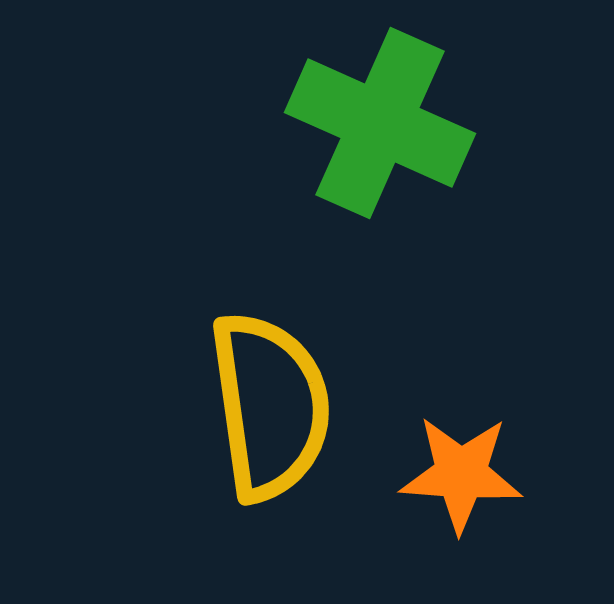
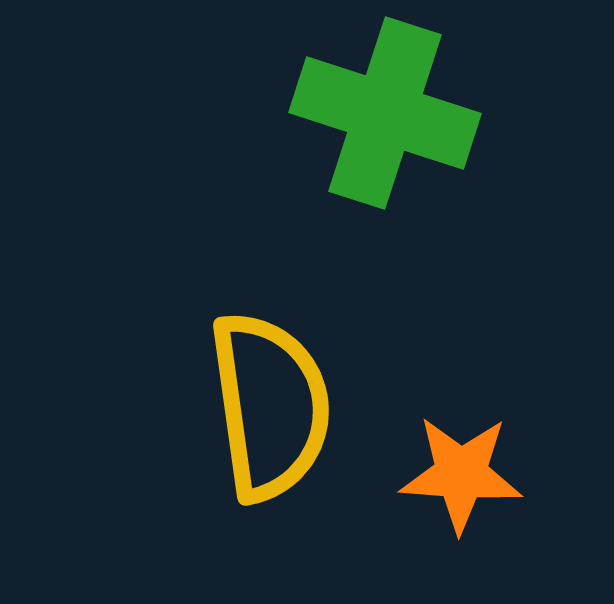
green cross: moved 5 px right, 10 px up; rotated 6 degrees counterclockwise
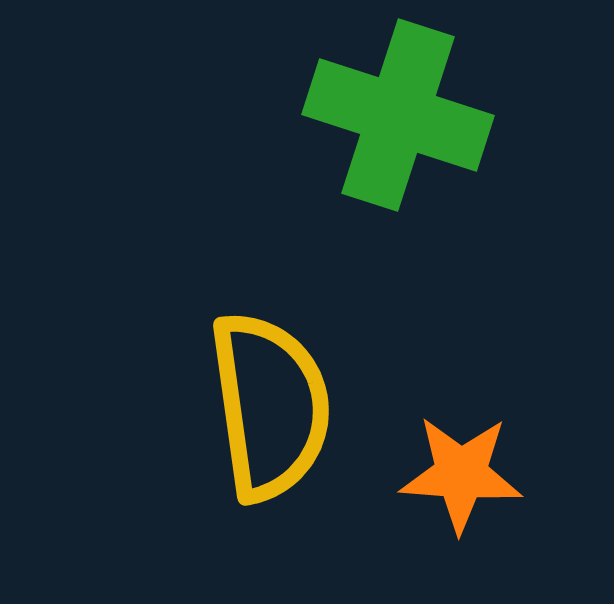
green cross: moved 13 px right, 2 px down
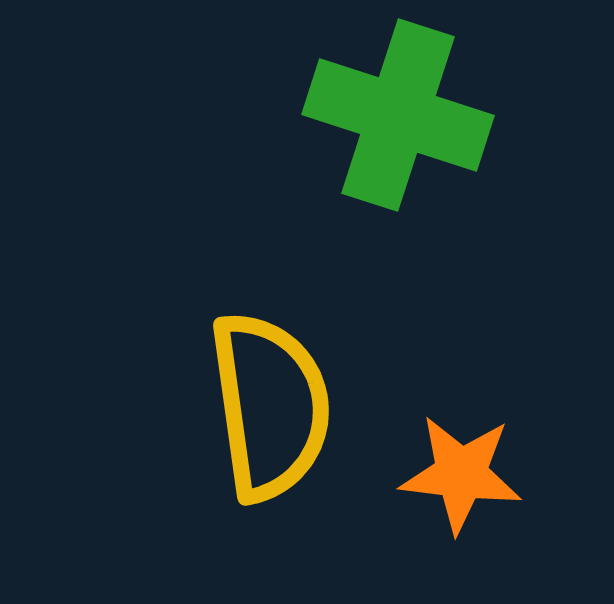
orange star: rotated 3 degrees clockwise
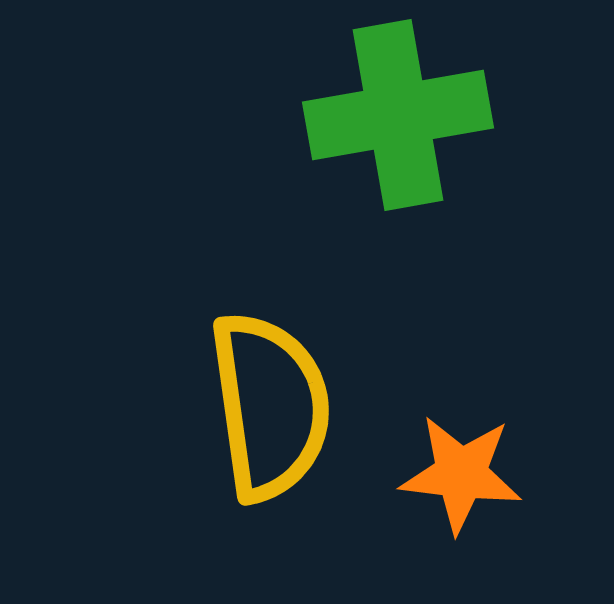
green cross: rotated 28 degrees counterclockwise
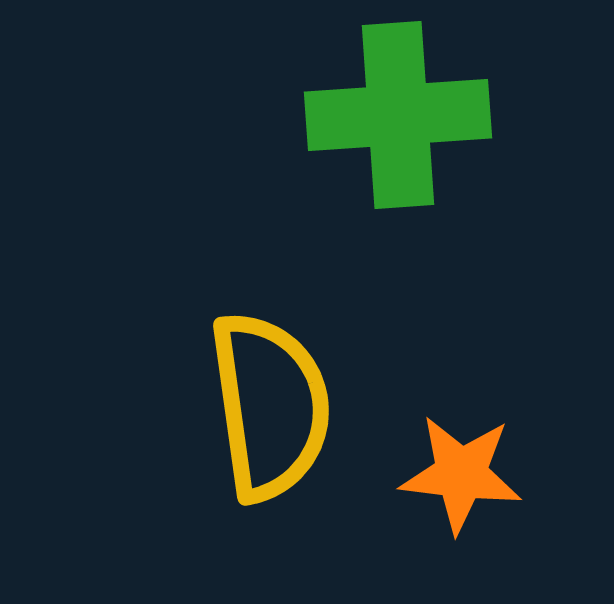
green cross: rotated 6 degrees clockwise
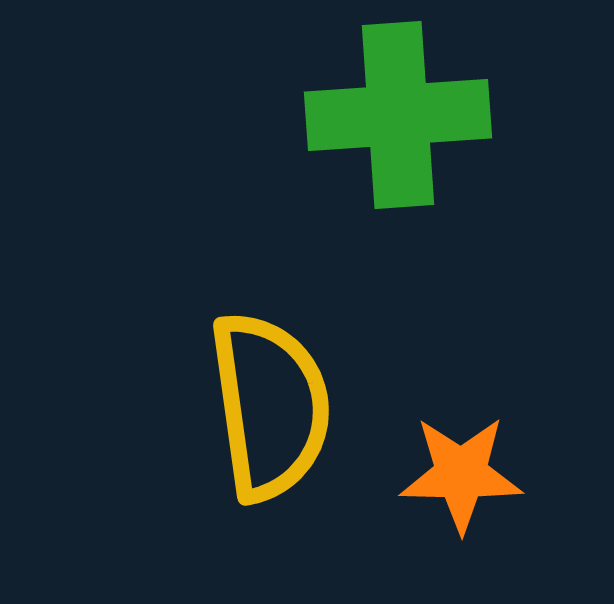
orange star: rotated 6 degrees counterclockwise
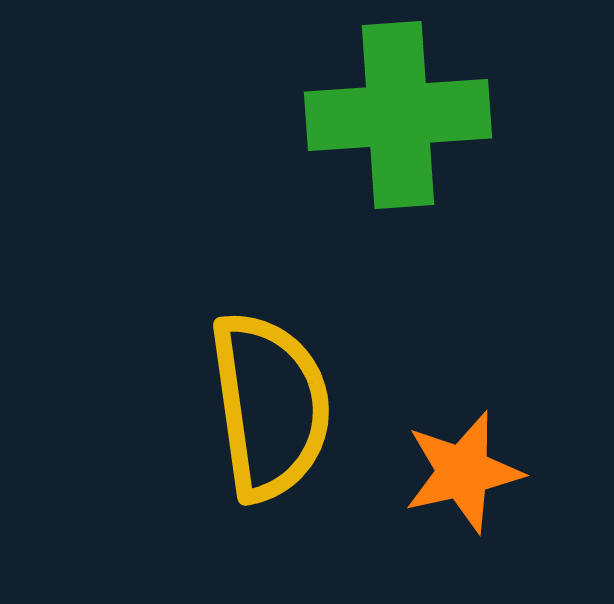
orange star: moved 2 px right, 2 px up; rotated 14 degrees counterclockwise
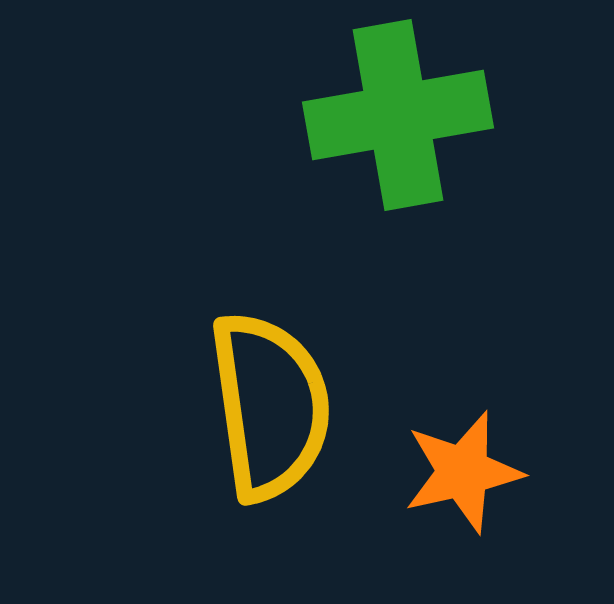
green cross: rotated 6 degrees counterclockwise
